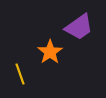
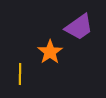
yellow line: rotated 20 degrees clockwise
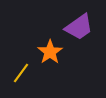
yellow line: moved 1 px right, 1 px up; rotated 35 degrees clockwise
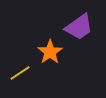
yellow line: moved 1 px left; rotated 20 degrees clockwise
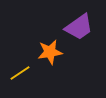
orange star: rotated 25 degrees clockwise
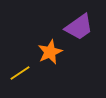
orange star: rotated 15 degrees counterclockwise
